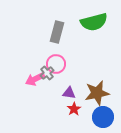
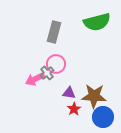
green semicircle: moved 3 px right
gray rectangle: moved 3 px left
brown star: moved 3 px left, 3 px down; rotated 15 degrees clockwise
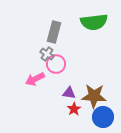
green semicircle: moved 3 px left; rotated 8 degrees clockwise
gray cross: moved 19 px up; rotated 16 degrees counterclockwise
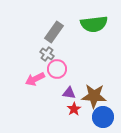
green semicircle: moved 2 px down
gray rectangle: rotated 20 degrees clockwise
pink circle: moved 1 px right, 5 px down
